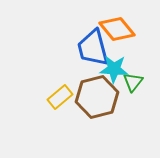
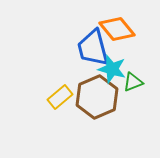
cyan star: moved 2 px left; rotated 12 degrees clockwise
green triangle: rotated 30 degrees clockwise
brown hexagon: rotated 9 degrees counterclockwise
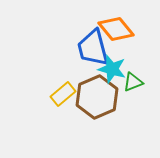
orange diamond: moved 1 px left
yellow rectangle: moved 3 px right, 3 px up
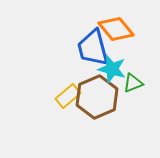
green triangle: moved 1 px down
yellow rectangle: moved 5 px right, 2 px down
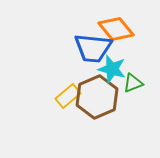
blue trapezoid: rotated 69 degrees counterclockwise
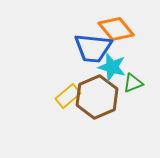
cyan star: moved 2 px up
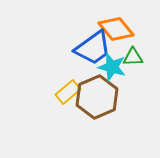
blue trapezoid: rotated 42 degrees counterclockwise
green triangle: moved 26 px up; rotated 20 degrees clockwise
yellow rectangle: moved 4 px up
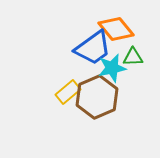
cyan star: moved 1 px down; rotated 28 degrees counterclockwise
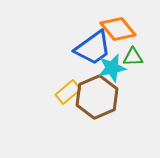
orange diamond: moved 2 px right
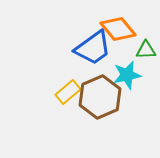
green triangle: moved 13 px right, 7 px up
cyan star: moved 15 px right, 7 px down
brown hexagon: moved 3 px right
